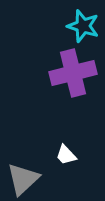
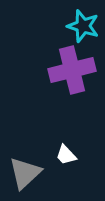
purple cross: moved 1 px left, 3 px up
gray triangle: moved 2 px right, 6 px up
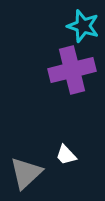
gray triangle: moved 1 px right
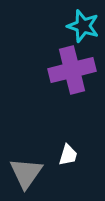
white trapezoid: moved 2 px right; rotated 120 degrees counterclockwise
gray triangle: rotated 12 degrees counterclockwise
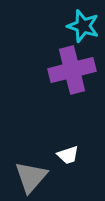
white trapezoid: rotated 55 degrees clockwise
gray triangle: moved 5 px right, 4 px down; rotated 6 degrees clockwise
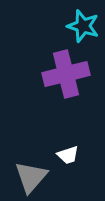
purple cross: moved 6 px left, 4 px down
